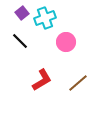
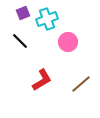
purple square: moved 1 px right; rotated 16 degrees clockwise
cyan cross: moved 2 px right, 1 px down
pink circle: moved 2 px right
brown line: moved 3 px right, 1 px down
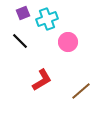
brown line: moved 7 px down
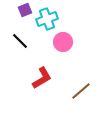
purple square: moved 2 px right, 3 px up
pink circle: moved 5 px left
red L-shape: moved 2 px up
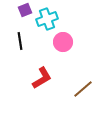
black line: rotated 36 degrees clockwise
brown line: moved 2 px right, 2 px up
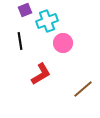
cyan cross: moved 2 px down
pink circle: moved 1 px down
red L-shape: moved 1 px left, 4 px up
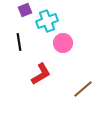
black line: moved 1 px left, 1 px down
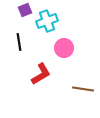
pink circle: moved 1 px right, 5 px down
brown line: rotated 50 degrees clockwise
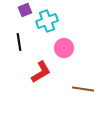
red L-shape: moved 2 px up
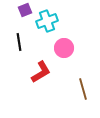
brown line: rotated 65 degrees clockwise
